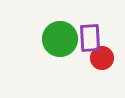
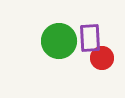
green circle: moved 1 px left, 2 px down
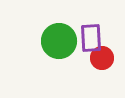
purple rectangle: moved 1 px right
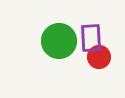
red circle: moved 3 px left, 1 px up
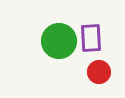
red circle: moved 15 px down
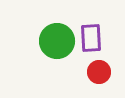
green circle: moved 2 px left
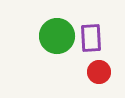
green circle: moved 5 px up
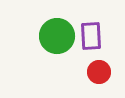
purple rectangle: moved 2 px up
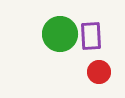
green circle: moved 3 px right, 2 px up
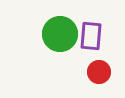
purple rectangle: rotated 8 degrees clockwise
